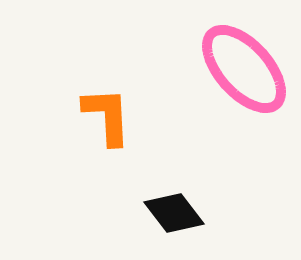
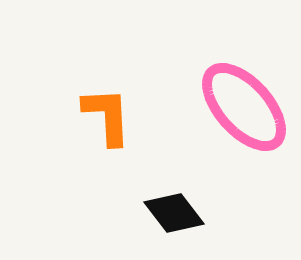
pink ellipse: moved 38 px down
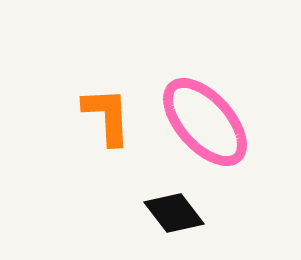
pink ellipse: moved 39 px left, 15 px down
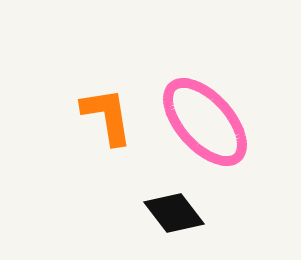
orange L-shape: rotated 6 degrees counterclockwise
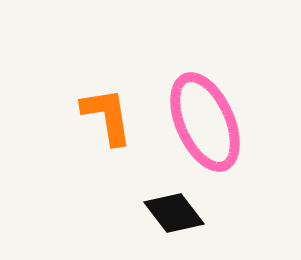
pink ellipse: rotated 18 degrees clockwise
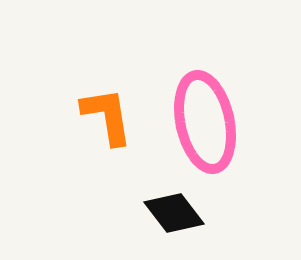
pink ellipse: rotated 12 degrees clockwise
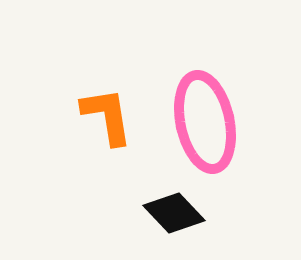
black diamond: rotated 6 degrees counterclockwise
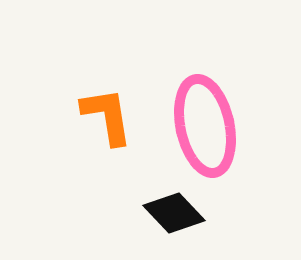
pink ellipse: moved 4 px down
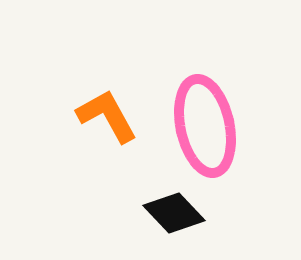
orange L-shape: rotated 20 degrees counterclockwise
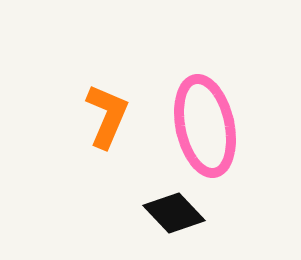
orange L-shape: rotated 52 degrees clockwise
